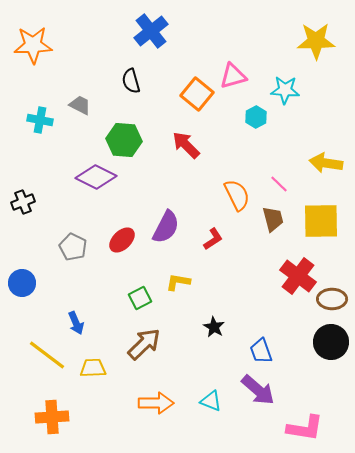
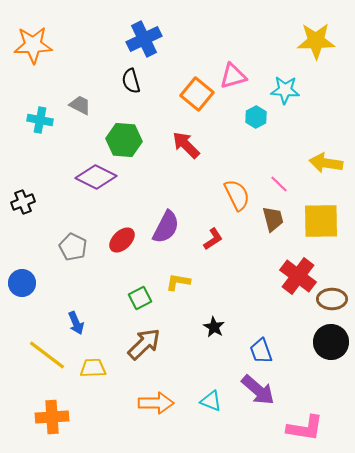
blue cross: moved 7 px left, 8 px down; rotated 12 degrees clockwise
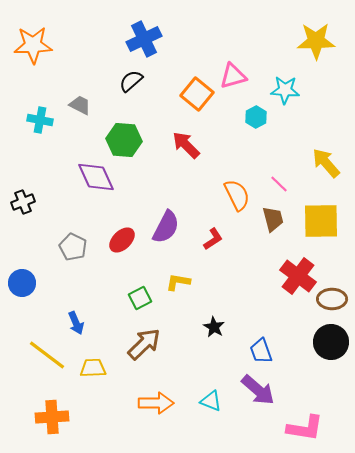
black semicircle: rotated 65 degrees clockwise
yellow arrow: rotated 40 degrees clockwise
purple diamond: rotated 39 degrees clockwise
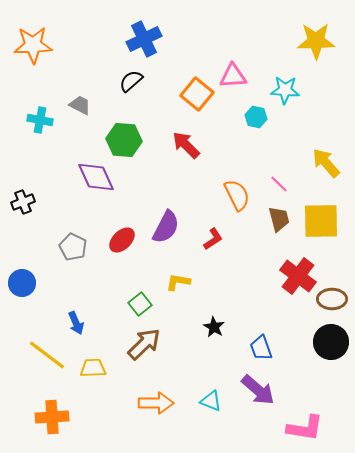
pink triangle: rotated 12 degrees clockwise
cyan hexagon: rotated 20 degrees counterclockwise
brown trapezoid: moved 6 px right
green square: moved 6 px down; rotated 10 degrees counterclockwise
blue trapezoid: moved 3 px up
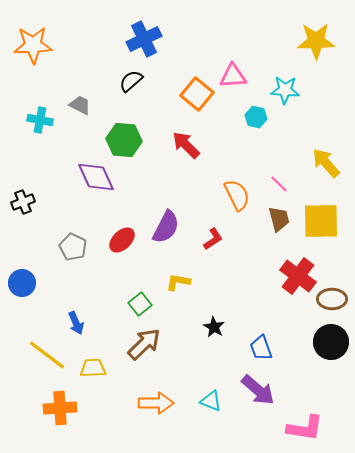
orange cross: moved 8 px right, 9 px up
